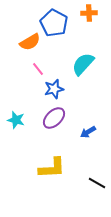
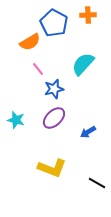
orange cross: moved 1 px left, 2 px down
yellow L-shape: rotated 24 degrees clockwise
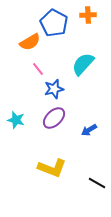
blue arrow: moved 1 px right, 2 px up
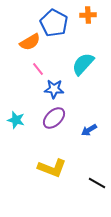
blue star: rotated 18 degrees clockwise
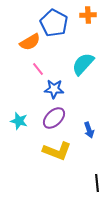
cyan star: moved 3 px right, 1 px down
blue arrow: rotated 77 degrees counterclockwise
yellow L-shape: moved 5 px right, 17 px up
black line: rotated 54 degrees clockwise
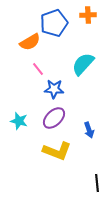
blue pentagon: rotated 24 degrees clockwise
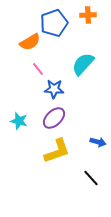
blue arrow: moved 9 px right, 12 px down; rotated 56 degrees counterclockwise
yellow L-shape: rotated 40 degrees counterclockwise
black line: moved 6 px left, 5 px up; rotated 36 degrees counterclockwise
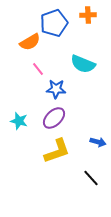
cyan semicircle: rotated 110 degrees counterclockwise
blue star: moved 2 px right
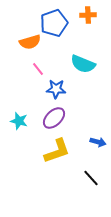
orange semicircle: rotated 15 degrees clockwise
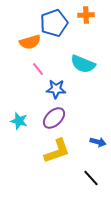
orange cross: moved 2 px left
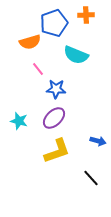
cyan semicircle: moved 7 px left, 9 px up
blue arrow: moved 1 px up
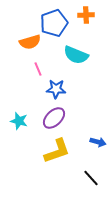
pink line: rotated 16 degrees clockwise
blue arrow: moved 1 px down
